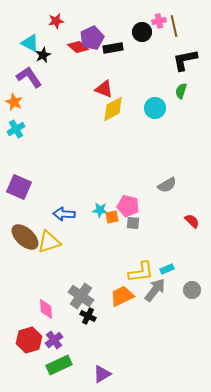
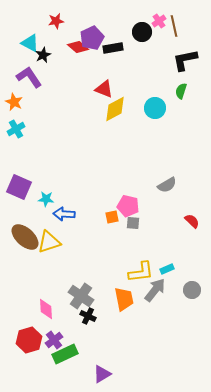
pink cross: rotated 24 degrees counterclockwise
yellow diamond: moved 2 px right
cyan star: moved 54 px left, 11 px up
orange trapezoid: moved 2 px right, 3 px down; rotated 105 degrees clockwise
green rectangle: moved 6 px right, 11 px up
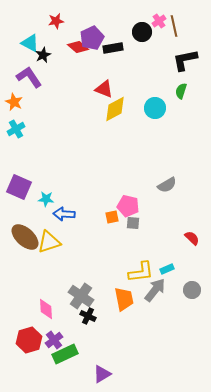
red semicircle: moved 17 px down
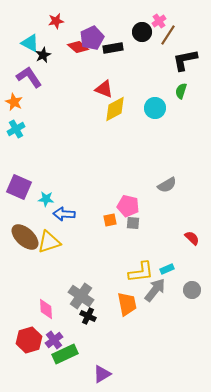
brown line: moved 6 px left, 9 px down; rotated 45 degrees clockwise
orange square: moved 2 px left, 3 px down
orange trapezoid: moved 3 px right, 5 px down
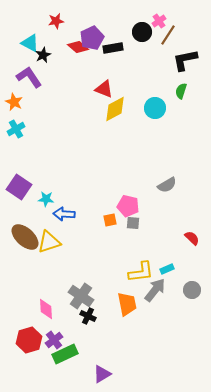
purple square: rotated 10 degrees clockwise
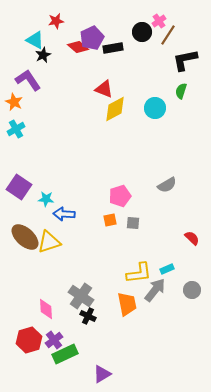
cyan triangle: moved 5 px right, 3 px up
purple L-shape: moved 1 px left, 3 px down
pink pentagon: moved 8 px left, 10 px up; rotated 30 degrees counterclockwise
yellow L-shape: moved 2 px left, 1 px down
